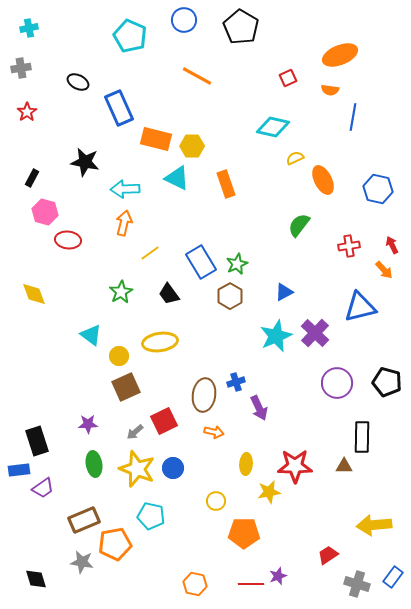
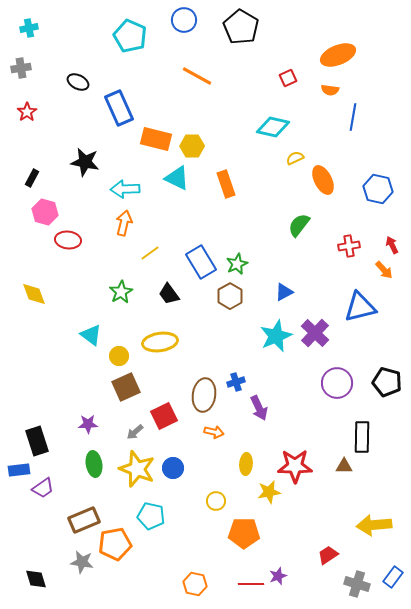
orange ellipse at (340, 55): moved 2 px left
red square at (164, 421): moved 5 px up
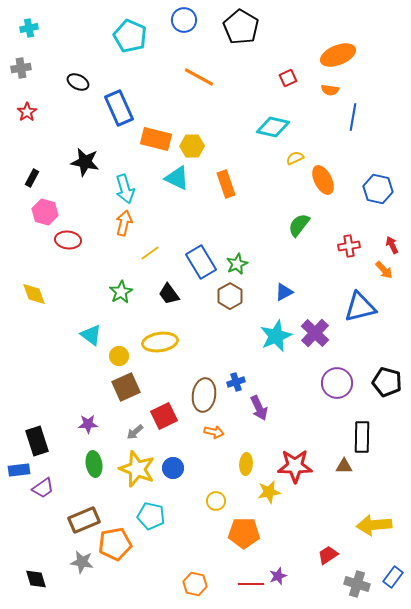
orange line at (197, 76): moved 2 px right, 1 px down
cyan arrow at (125, 189): rotated 104 degrees counterclockwise
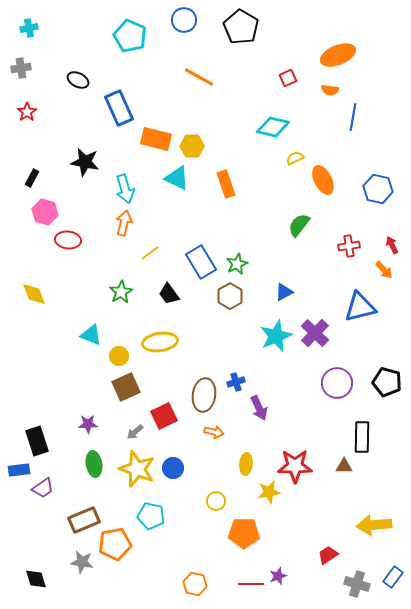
black ellipse at (78, 82): moved 2 px up
cyan triangle at (91, 335): rotated 15 degrees counterclockwise
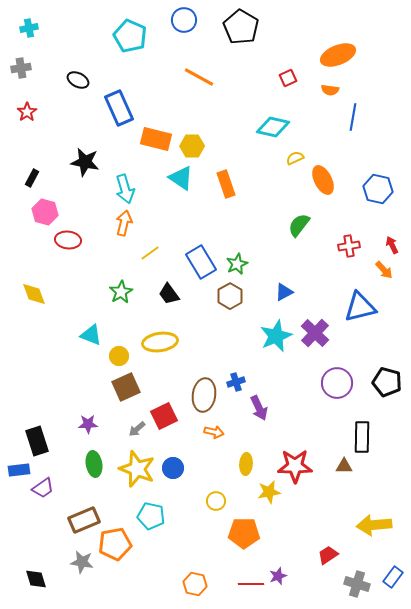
cyan triangle at (177, 178): moved 4 px right; rotated 8 degrees clockwise
gray arrow at (135, 432): moved 2 px right, 3 px up
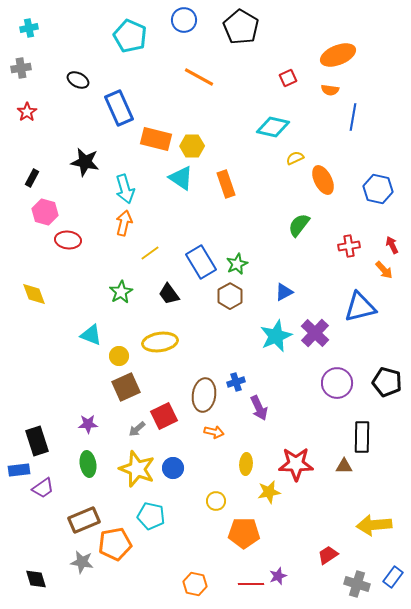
green ellipse at (94, 464): moved 6 px left
red star at (295, 466): moved 1 px right, 2 px up
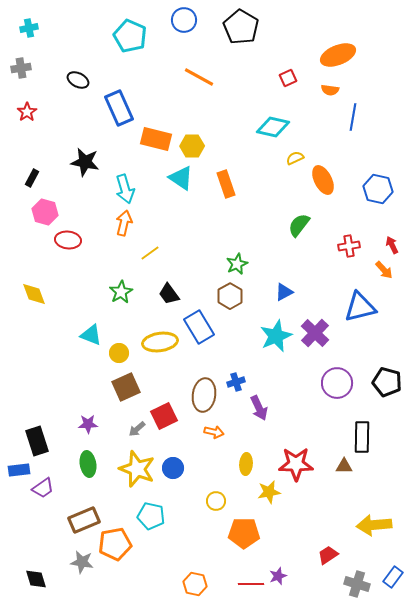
blue rectangle at (201, 262): moved 2 px left, 65 px down
yellow circle at (119, 356): moved 3 px up
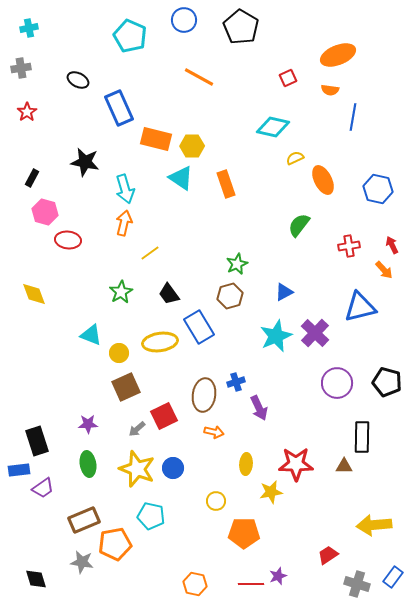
brown hexagon at (230, 296): rotated 15 degrees clockwise
yellow star at (269, 492): moved 2 px right
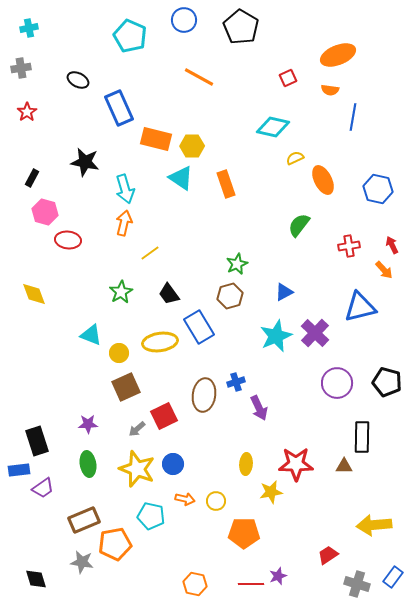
orange arrow at (214, 432): moved 29 px left, 67 px down
blue circle at (173, 468): moved 4 px up
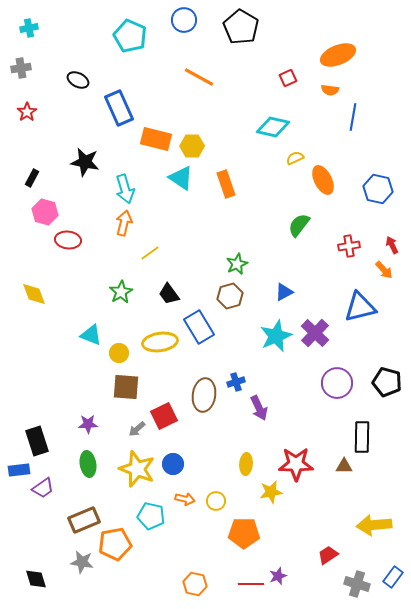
brown square at (126, 387): rotated 28 degrees clockwise
